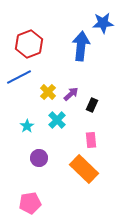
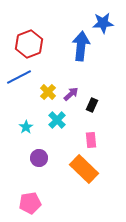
cyan star: moved 1 px left, 1 px down
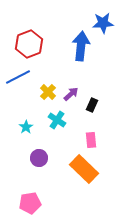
blue line: moved 1 px left
cyan cross: rotated 12 degrees counterclockwise
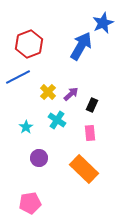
blue star: rotated 20 degrees counterclockwise
blue arrow: rotated 24 degrees clockwise
pink rectangle: moved 1 px left, 7 px up
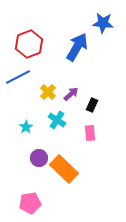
blue star: rotated 30 degrees clockwise
blue arrow: moved 4 px left, 1 px down
orange rectangle: moved 20 px left
